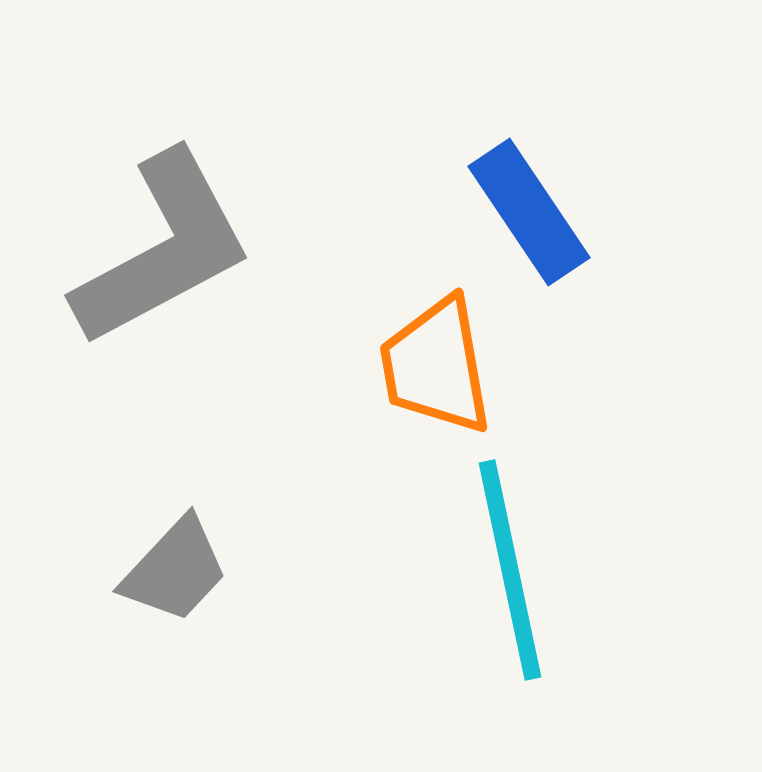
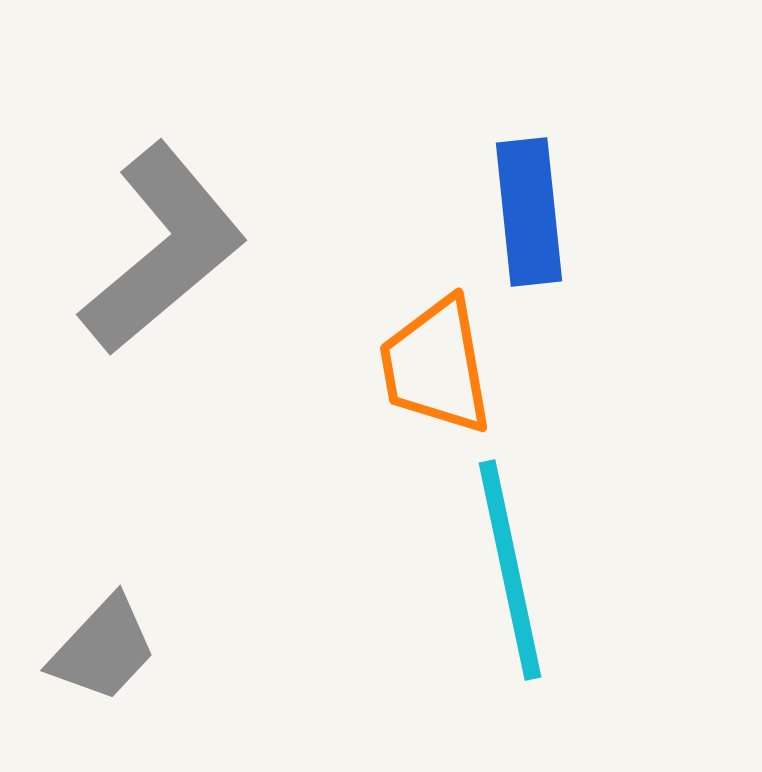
blue rectangle: rotated 28 degrees clockwise
gray L-shape: rotated 12 degrees counterclockwise
gray trapezoid: moved 72 px left, 79 px down
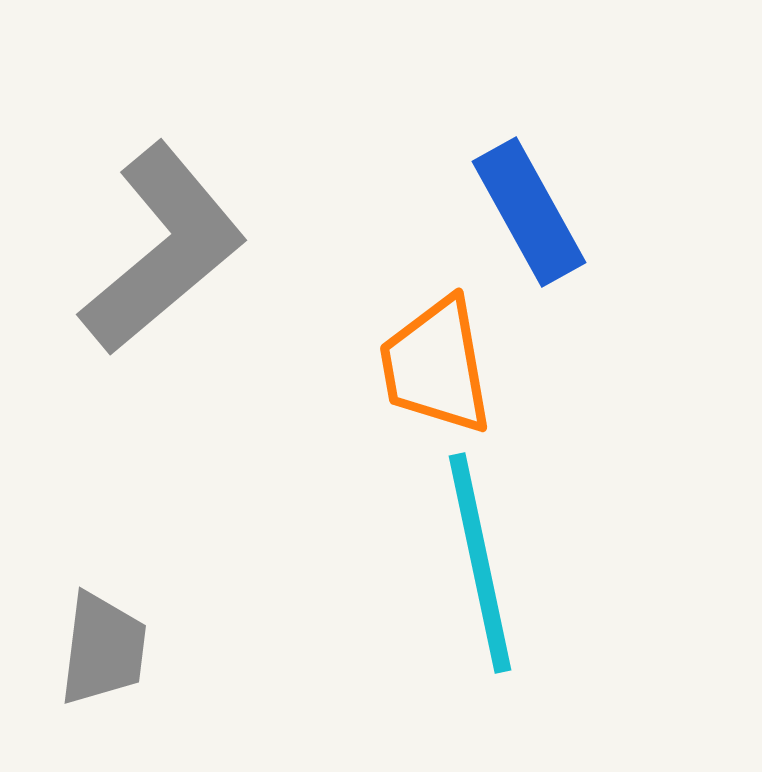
blue rectangle: rotated 23 degrees counterclockwise
cyan line: moved 30 px left, 7 px up
gray trapezoid: rotated 36 degrees counterclockwise
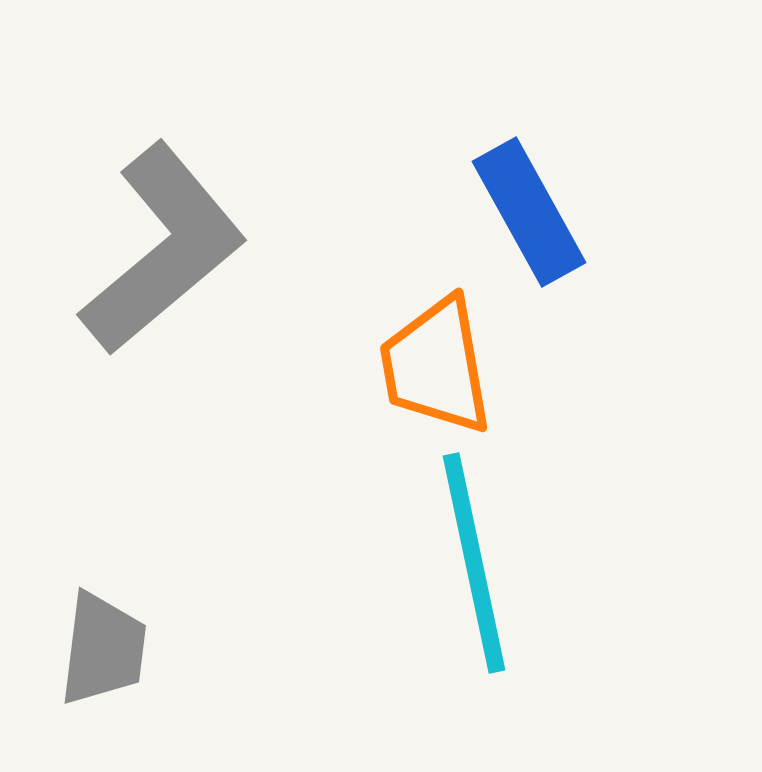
cyan line: moved 6 px left
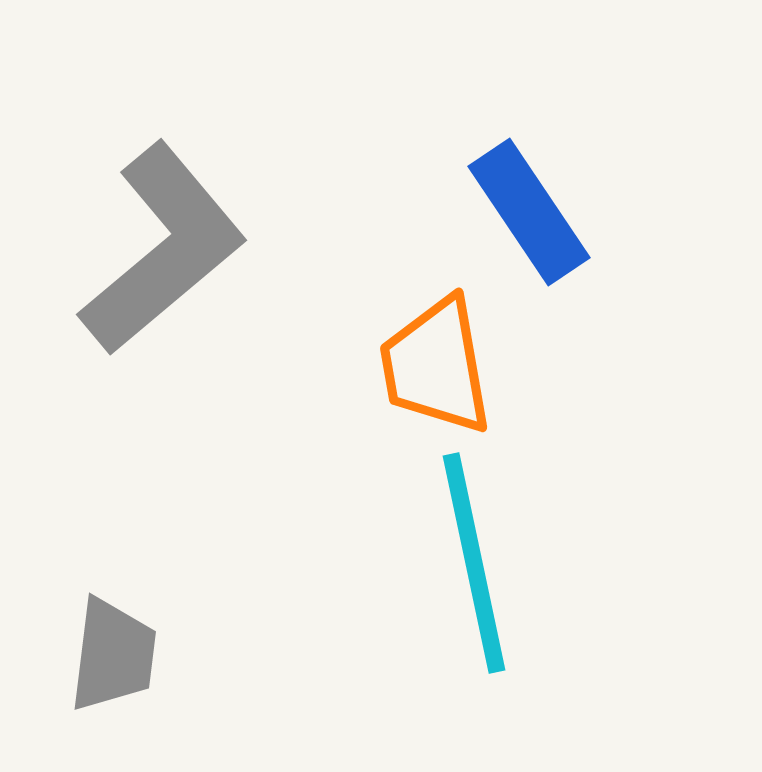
blue rectangle: rotated 5 degrees counterclockwise
gray trapezoid: moved 10 px right, 6 px down
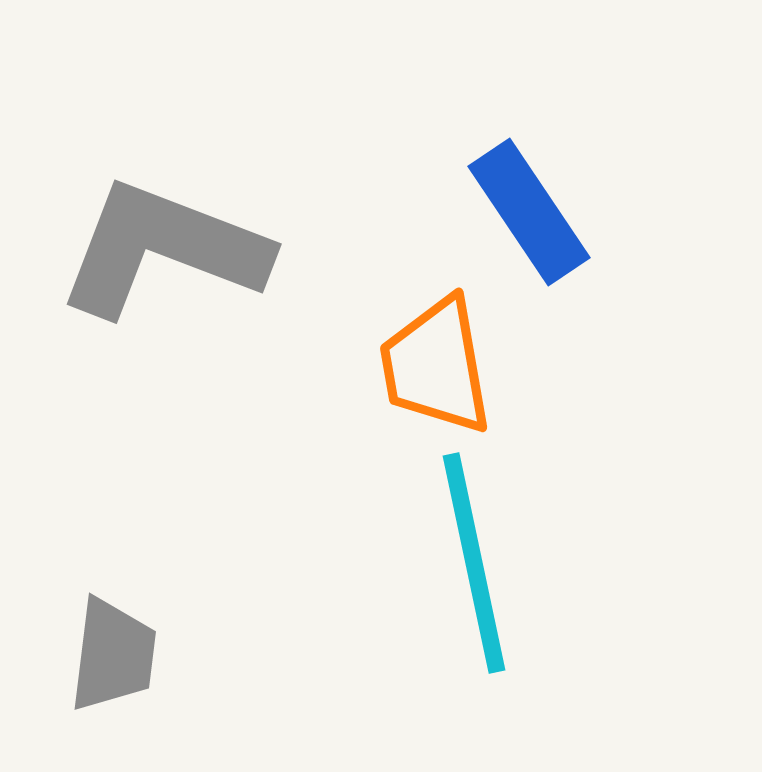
gray L-shape: rotated 119 degrees counterclockwise
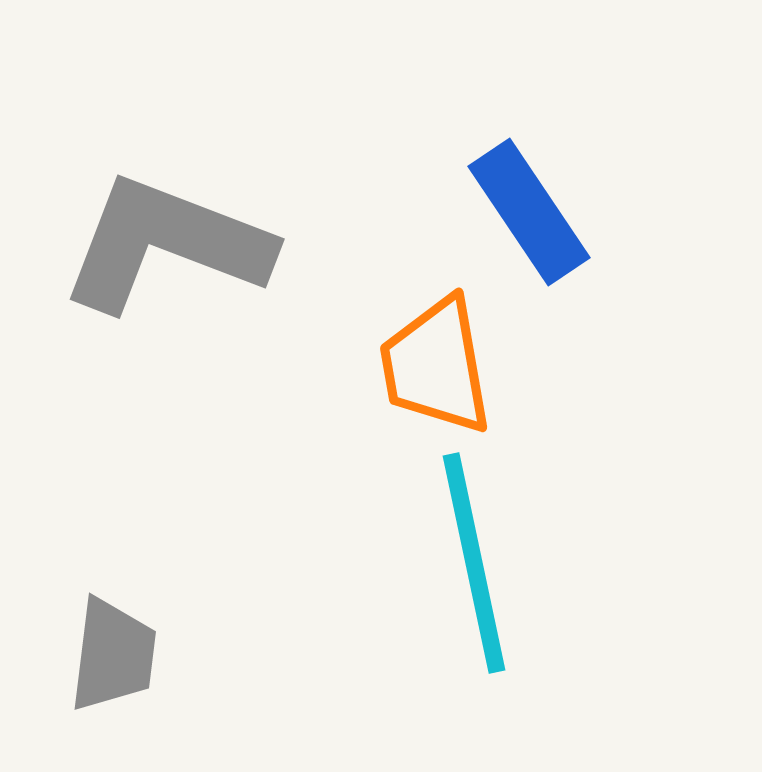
gray L-shape: moved 3 px right, 5 px up
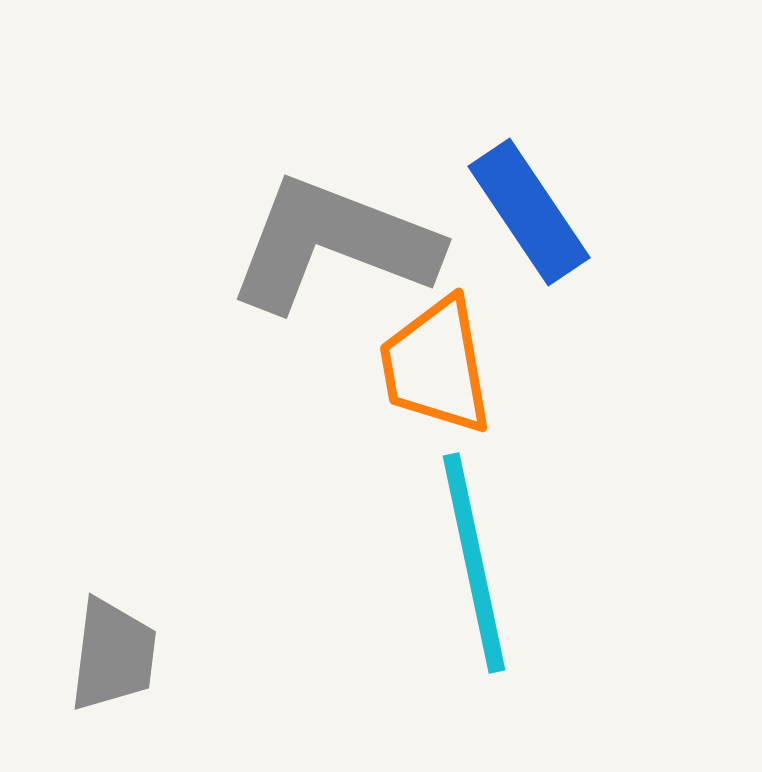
gray L-shape: moved 167 px right
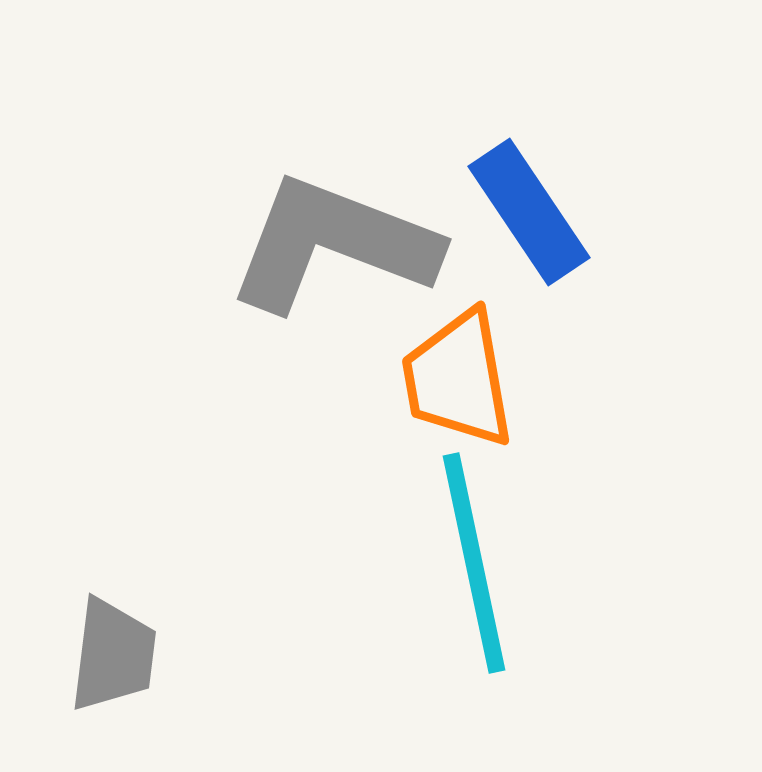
orange trapezoid: moved 22 px right, 13 px down
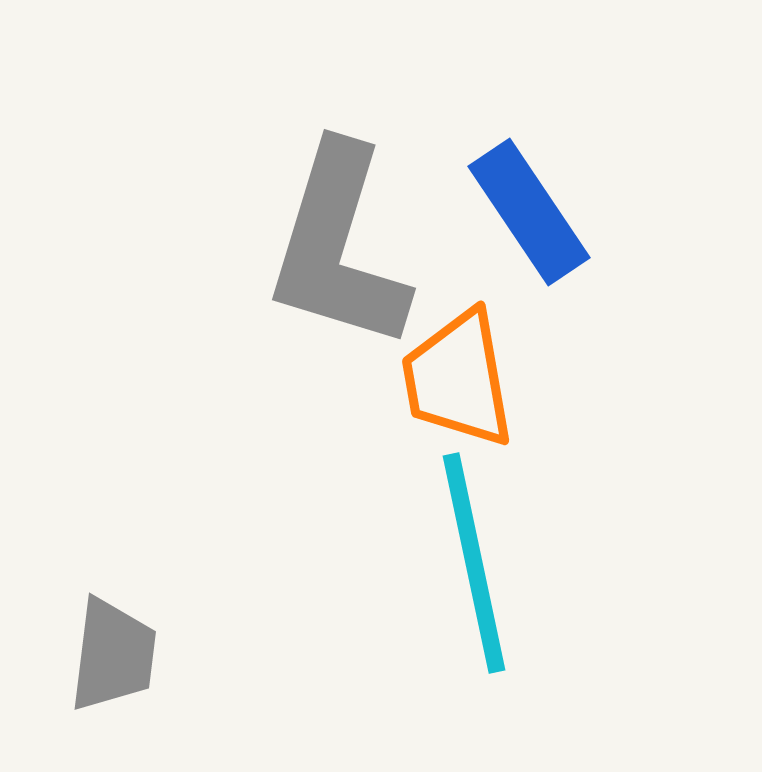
gray L-shape: moved 5 px right, 3 px down; rotated 94 degrees counterclockwise
